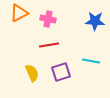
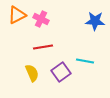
orange triangle: moved 2 px left, 2 px down
pink cross: moved 7 px left; rotated 14 degrees clockwise
red line: moved 6 px left, 2 px down
cyan line: moved 6 px left
purple square: rotated 18 degrees counterclockwise
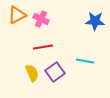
purple square: moved 6 px left
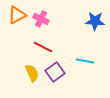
red line: rotated 36 degrees clockwise
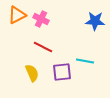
purple square: moved 7 px right; rotated 30 degrees clockwise
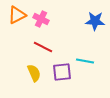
yellow semicircle: moved 2 px right
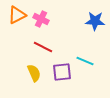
cyan line: rotated 12 degrees clockwise
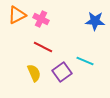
purple square: rotated 30 degrees counterclockwise
